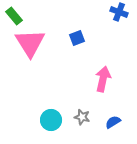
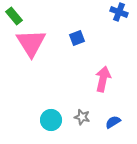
pink triangle: moved 1 px right
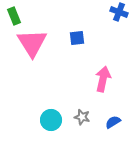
green rectangle: rotated 18 degrees clockwise
blue square: rotated 14 degrees clockwise
pink triangle: moved 1 px right
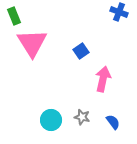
blue square: moved 4 px right, 13 px down; rotated 28 degrees counterclockwise
blue semicircle: rotated 84 degrees clockwise
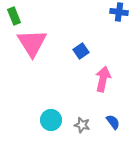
blue cross: rotated 12 degrees counterclockwise
gray star: moved 8 px down
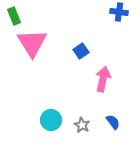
gray star: rotated 14 degrees clockwise
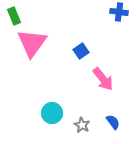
pink triangle: rotated 8 degrees clockwise
pink arrow: rotated 130 degrees clockwise
cyan circle: moved 1 px right, 7 px up
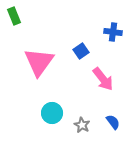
blue cross: moved 6 px left, 20 px down
pink triangle: moved 7 px right, 19 px down
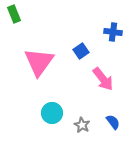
green rectangle: moved 2 px up
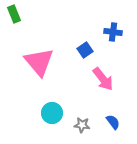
blue square: moved 4 px right, 1 px up
pink triangle: rotated 16 degrees counterclockwise
gray star: rotated 21 degrees counterclockwise
